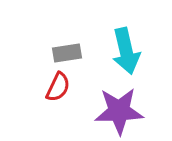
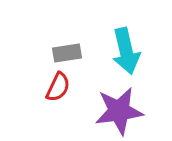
purple star: rotated 6 degrees counterclockwise
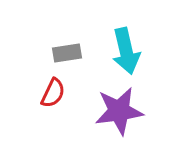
red semicircle: moved 5 px left, 6 px down
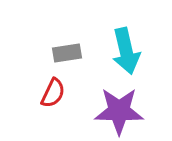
purple star: rotated 9 degrees clockwise
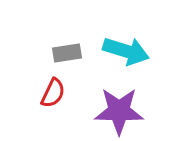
cyan arrow: rotated 60 degrees counterclockwise
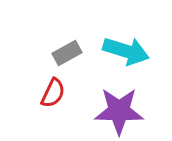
gray rectangle: rotated 20 degrees counterclockwise
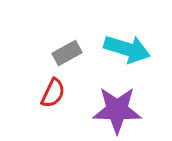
cyan arrow: moved 1 px right, 2 px up
purple star: moved 2 px left, 1 px up
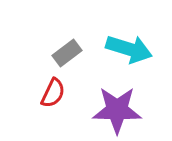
cyan arrow: moved 2 px right
gray rectangle: rotated 8 degrees counterclockwise
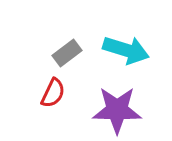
cyan arrow: moved 3 px left, 1 px down
